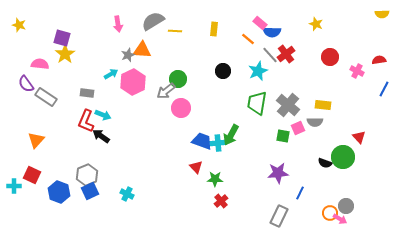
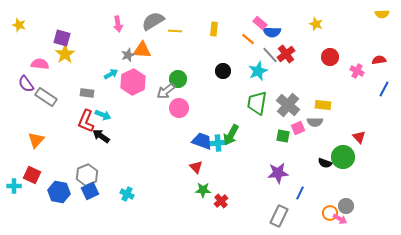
pink circle at (181, 108): moved 2 px left
green star at (215, 179): moved 12 px left, 11 px down
blue hexagon at (59, 192): rotated 10 degrees counterclockwise
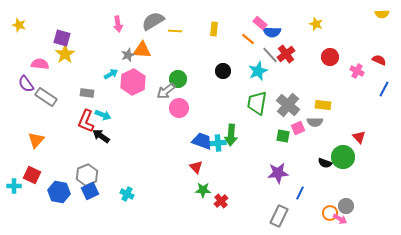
red semicircle at (379, 60): rotated 32 degrees clockwise
green arrow at (231, 135): rotated 25 degrees counterclockwise
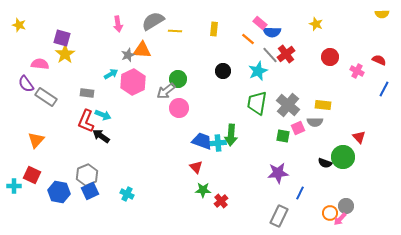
pink arrow at (340, 219): rotated 104 degrees clockwise
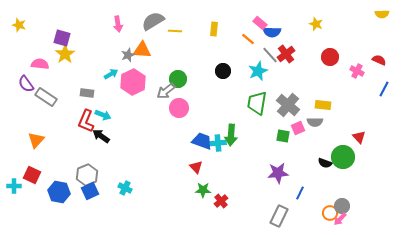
cyan cross at (127, 194): moved 2 px left, 6 px up
gray circle at (346, 206): moved 4 px left
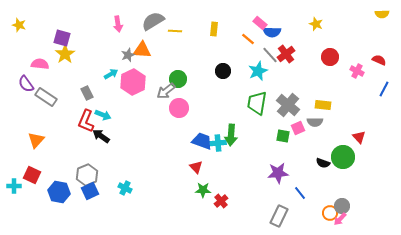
gray rectangle at (87, 93): rotated 56 degrees clockwise
black semicircle at (325, 163): moved 2 px left
blue line at (300, 193): rotated 64 degrees counterclockwise
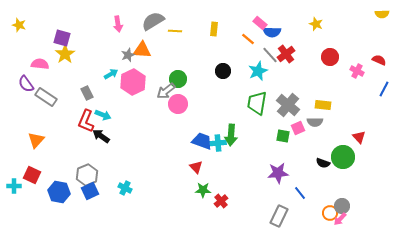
pink circle at (179, 108): moved 1 px left, 4 px up
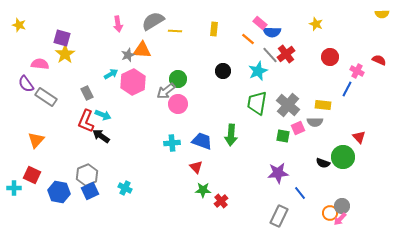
blue line at (384, 89): moved 37 px left
cyan cross at (218, 143): moved 46 px left
cyan cross at (14, 186): moved 2 px down
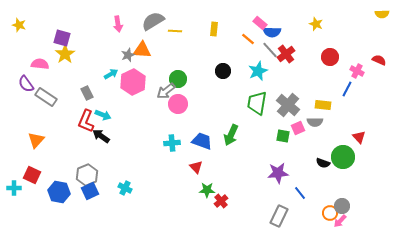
gray line at (270, 55): moved 5 px up
green arrow at (231, 135): rotated 20 degrees clockwise
green star at (203, 190): moved 4 px right
pink arrow at (340, 219): moved 2 px down
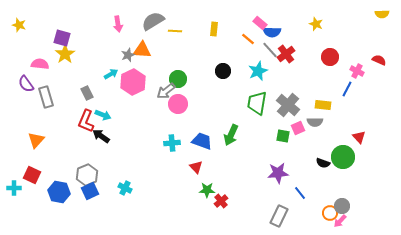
gray rectangle at (46, 97): rotated 40 degrees clockwise
